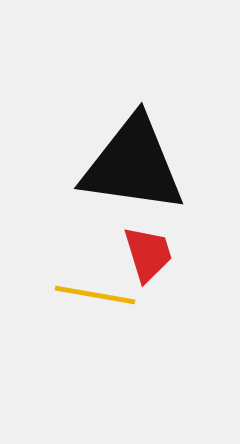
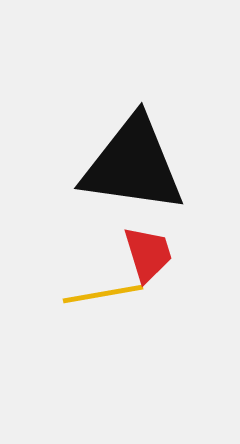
yellow line: moved 8 px right, 1 px up; rotated 20 degrees counterclockwise
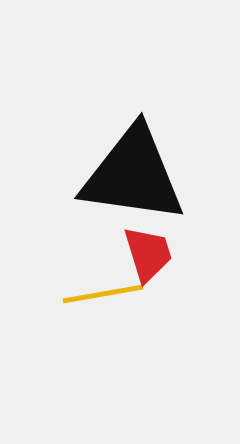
black triangle: moved 10 px down
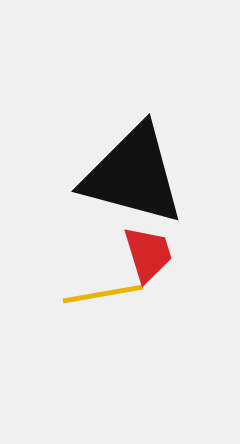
black triangle: rotated 7 degrees clockwise
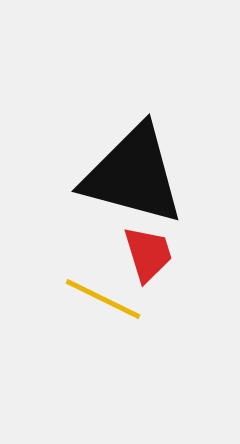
yellow line: moved 5 px down; rotated 36 degrees clockwise
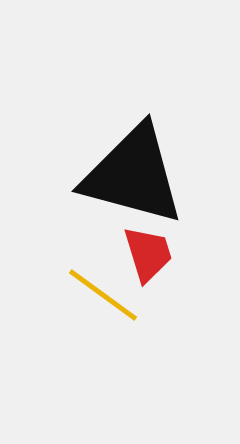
yellow line: moved 4 px up; rotated 10 degrees clockwise
